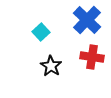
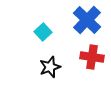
cyan square: moved 2 px right
black star: moved 1 px left, 1 px down; rotated 20 degrees clockwise
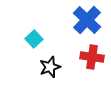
cyan square: moved 9 px left, 7 px down
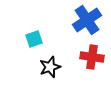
blue cross: rotated 12 degrees clockwise
cyan square: rotated 24 degrees clockwise
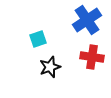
cyan square: moved 4 px right
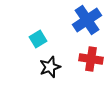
cyan square: rotated 12 degrees counterclockwise
red cross: moved 1 px left, 2 px down
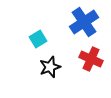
blue cross: moved 3 px left, 2 px down
red cross: rotated 15 degrees clockwise
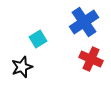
black star: moved 28 px left
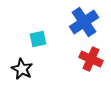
cyan square: rotated 18 degrees clockwise
black star: moved 2 px down; rotated 25 degrees counterclockwise
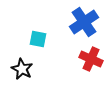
cyan square: rotated 24 degrees clockwise
